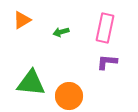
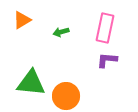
purple L-shape: moved 2 px up
orange circle: moved 3 px left
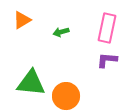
pink rectangle: moved 2 px right
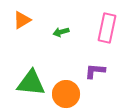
purple L-shape: moved 12 px left, 11 px down
orange circle: moved 2 px up
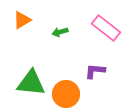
pink rectangle: moved 1 px left; rotated 64 degrees counterclockwise
green arrow: moved 1 px left
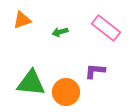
orange triangle: rotated 12 degrees clockwise
orange circle: moved 2 px up
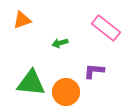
green arrow: moved 11 px down
purple L-shape: moved 1 px left
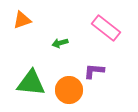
orange circle: moved 3 px right, 2 px up
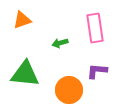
pink rectangle: moved 11 px left; rotated 44 degrees clockwise
purple L-shape: moved 3 px right
green triangle: moved 6 px left, 9 px up
